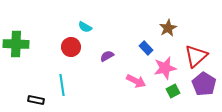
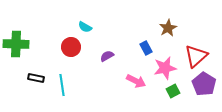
blue rectangle: rotated 16 degrees clockwise
black rectangle: moved 22 px up
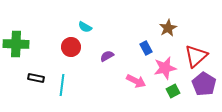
cyan line: rotated 15 degrees clockwise
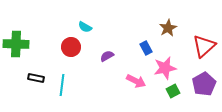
red triangle: moved 8 px right, 10 px up
purple pentagon: rotated 10 degrees clockwise
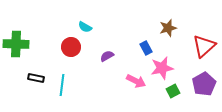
brown star: rotated 12 degrees clockwise
pink star: moved 3 px left
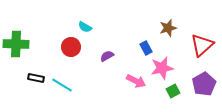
red triangle: moved 2 px left, 1 px up
cyan line: rotated 65 degrees counterclockwise
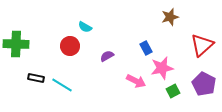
brown star: moved 2 px right, 11 px up
red circle: moved 1 px left, 1 px up
purple pentagon: rotated 15 degrees counterclockwise
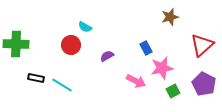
red circle: moved 1 px right, 1 px up
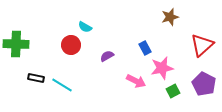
blue rectangle: moved 1 px left
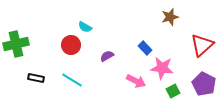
green cross: rotated 15 degrees counterclockwise
blue rectangle: rotated 16 degrees counterclockwise
pink star: rotated 20 degrees clockwise
cyan line: moved 10 px right, 5 px up
